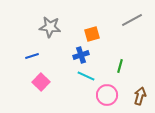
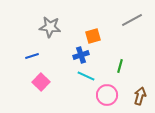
orange square: moved 1 px right, 2 px down
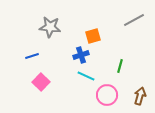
gray line: moved 2 px right
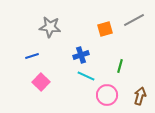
orange square: moved 12 px right, 7 px up
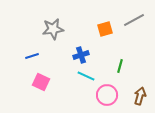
gray star: moved 3 px right, 2 px down; rotated 15 degrees counterclockwise
pink square: rotated 18 degrees counterclockwise
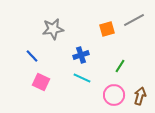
orange square: moved 2 px right
blue line: rotated 64 degrees clockwise
green line: rotated 16 degrees clockwise
cyan line: moved 4 px left, 2 px down
pink circle: moved 7 px right
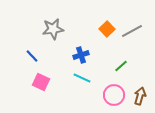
gray line: moved 2 px left, 11 px down
orange square: rotated 28 degrees counterclockwise
green line: moved 1 px right; rotated 16 degrees clockwise
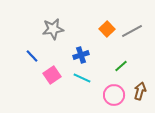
pink square: moved 11 px right, 7 px up; rotated 30 degrees clockwise
brown arrow: moved 5 px up
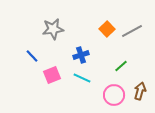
pink square: rotated 12 degrees clockwise
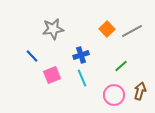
cyan line: rotated 42 degrees clockwise
